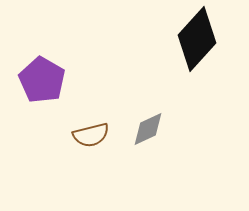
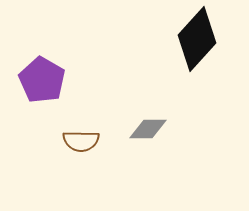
gray diamond: rotated 24 degrees clockwise
brown semicircle: moved 10 px left, 6 px down; rotated 15 degrees clockwise
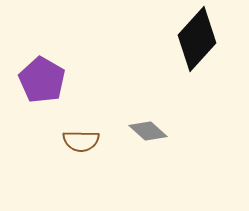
gray diamond: moved 2 px down; rotated 42 degrees clockwise
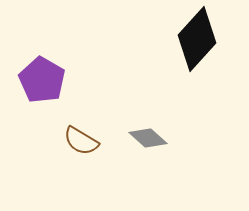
gray diamond: moved 7 px down
brown semicircle: rotated 30 degrees clockwise
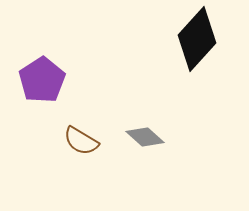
purple pentagon: rotated 9 degrees clockwise
gray diamond: moved 3 px left, 1 px up
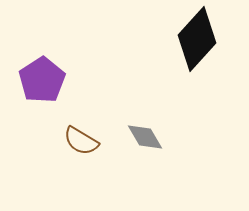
gray diamond: rotated 18 degrees clockwise
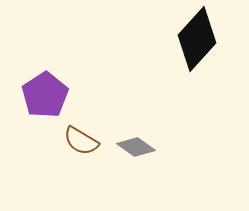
purple pentagon: moved 3 px right, 15 px down
gray diamond: moved 9 px left, 10 px down; rotated 24 degrees counterclockwise
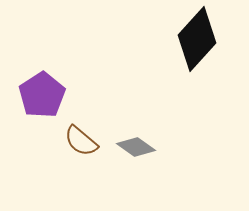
purple pentagon: moved 3 px left
brown semicircle: rotated 9 degrees clockwise
